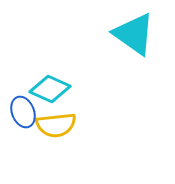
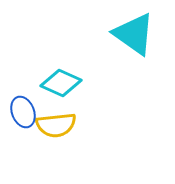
cyan diamond: moved 11 px right, 6 px up
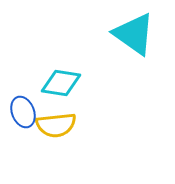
cyan diamond: rotated 15 degrees counterclockwise
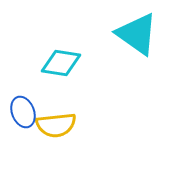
cyan triangle: moved 3 px right
cyan diamond: moved 20 px up
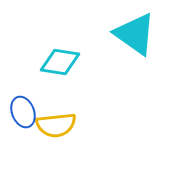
cyan triangle: moved 2 px left
cyan diamond: moved 1 px left, 1 px up
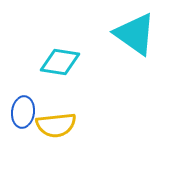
blue ellipse: rotated 28 degrees clockwise
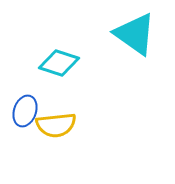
cyan diamond: moved 1 px left, 1 px down; rotated 9 degrees clockwise
blue ellipse: moved 2 px right, 1 px up; rotated 12 degrees clockwise
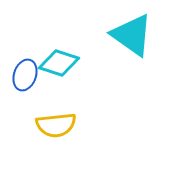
cyan triangle: moved 3 px left, 1 px down
blue ellipse: moved 36 px up
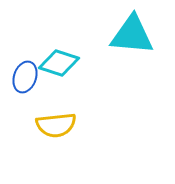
cyan triangle: rotated 30 degrees counterclockwise
blue ellipse: moved 2 px down
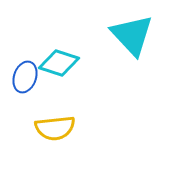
cyan triangle: rotated 42 degrees clockwise
yellow semicircle: moved 1 px left, 3 px down
